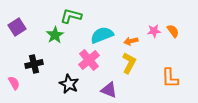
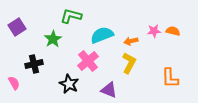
orange semicircle: rotated 40 degrees counterclockwise
green star: moved 2 px left, 4 px down
pink cross: moved 1 px left, 1 px down
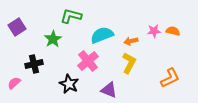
orange L-shape: rotated 115 degrees counterclockwise
pink semicircle: rotated 104 degrees counterclockwise
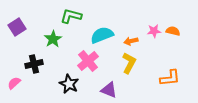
orange L-shape: rotated 20 degrees clockwise
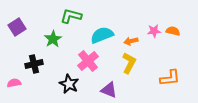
pink semicircle: rotated 32 degrees clockwise
